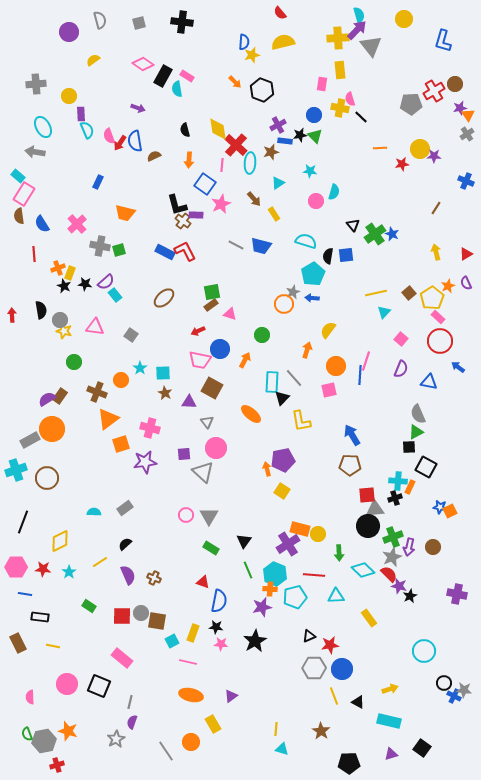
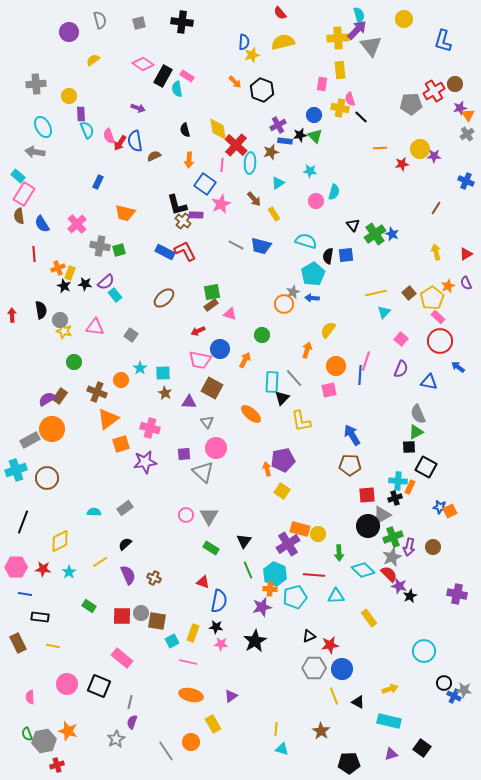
gray triangle at (375, 509): moved 7 px right, 6 px down; rotated 24 degrees counterclockwise
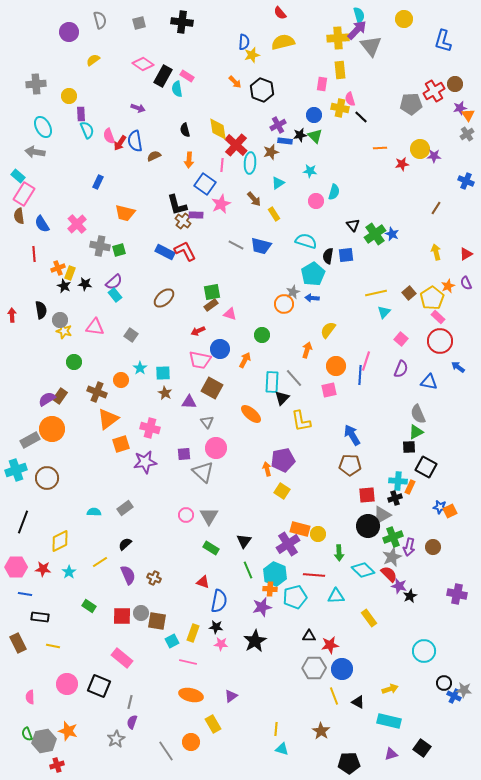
purple semicircle at (106, 282): moved 8 px right
black triangle at (309, 636): rotated 24 degrees clockwise
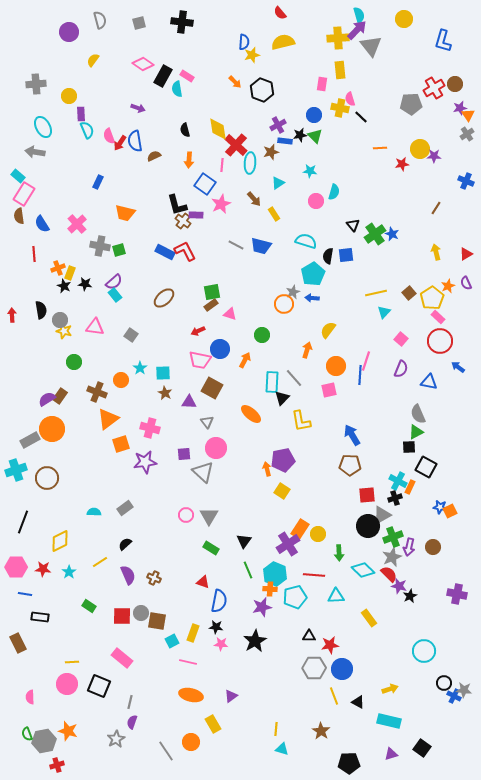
yellow semicircle at (93, 60): rotated 16 degrees counterclockwise
red cross at (434, 91): moved 3 px up
cyan cross at (398, 481): rotated 24 degrees clockwise
orange rectangle at (300, 529): rotated 72 degrees counterclockwise
yellow line at (53, 646): moved 19 px right, 16 px down; rotated 16 degrees counterclockwise
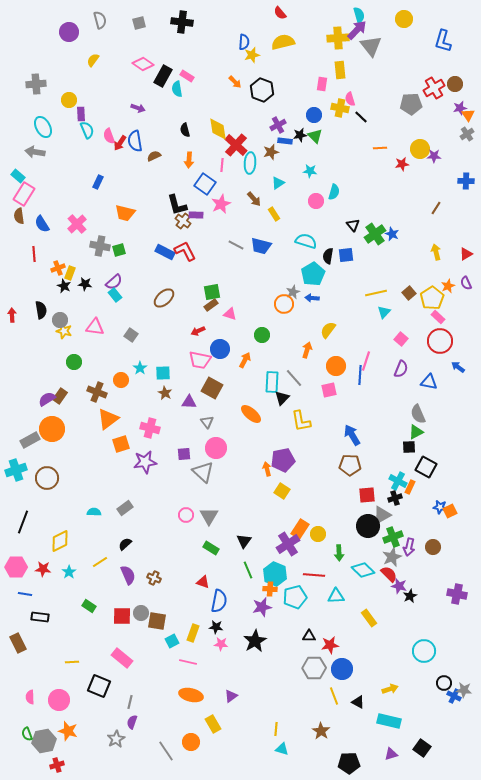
yellow circle at (69, 96): moved 4 px down
blue cross at (466, 181): rotated 21 degrees counterclockwise
pink circle at (67, 684): moved 8 px left, 16 px down
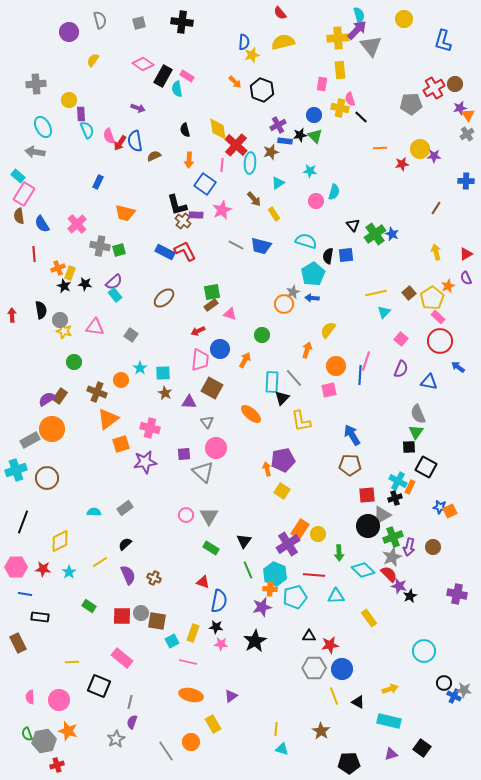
pink star at (221, 204): moved 1 px right, 6 px down
purple semicircle at (466, 283): moved 5 px up
pink trapezoid at (200, 360): rotated 95 degrees counterclockwise
green triangle at (416, 432): rotated 28 degrees counterclockwise
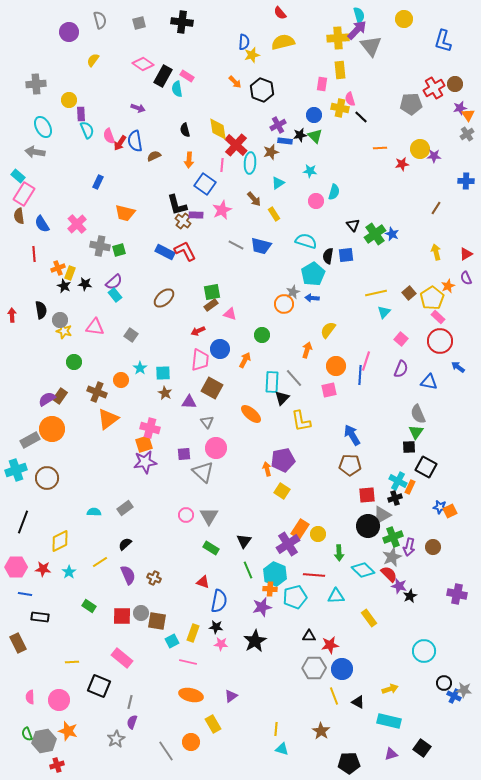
orange square at (121, 444): moved 23 px right
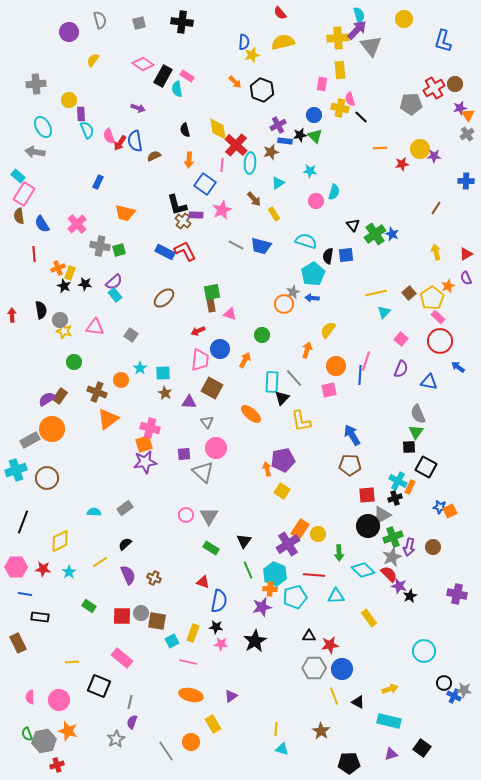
brown rectangle at (211, 305): rotated 64 degrees counterclockwise
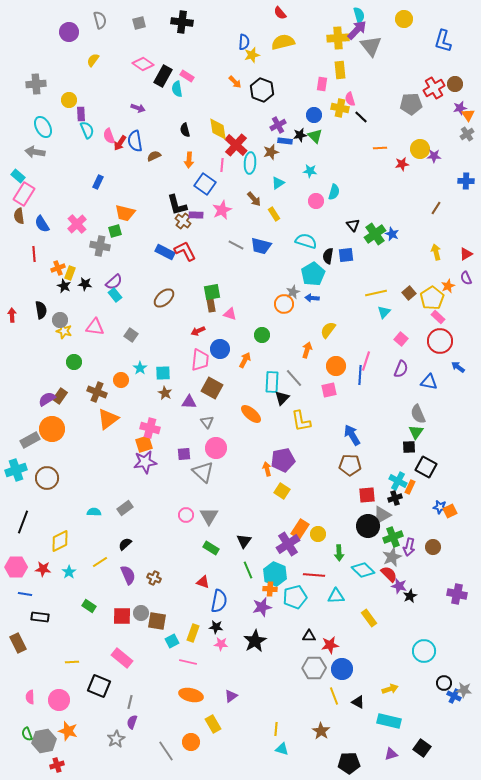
green square at (119, 250): moved 4 px left, 19 px up
